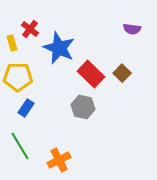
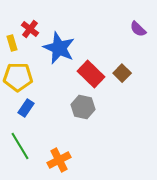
purple semicircle: moved 6 px right; rotated 36 degrees clockwise
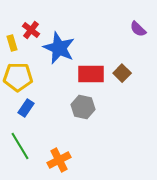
red cross: moved 1 px right, 1 px down
red rectangle: rotated 44 degrees counterclockwise
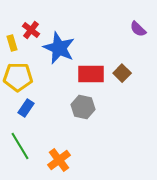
orange cross: rotated 10 degrees counterclockwise
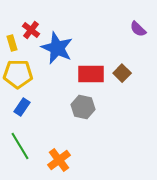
blue star: moved 2 px left
yellow pentagon: moved 3 px up
blue rectangle: moved 4 px left, 1 px up
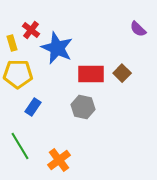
blue rectangle: moved 11 px right
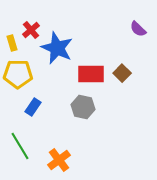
red cross: rotated 12 degrees clockwise
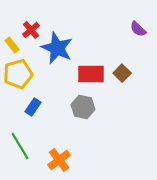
yellow rectangle: moved 2 px down; rotated 21 degrees counterclockwise
yellow pentagon: rotated 16 degrees counterclockwise
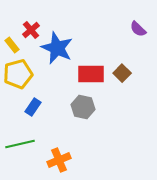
green line: moved 2 px up; rotated 72 degrees counterclockwise
orange cross: rotated 15 degrees clockwise
